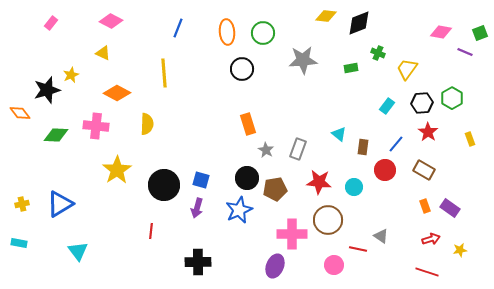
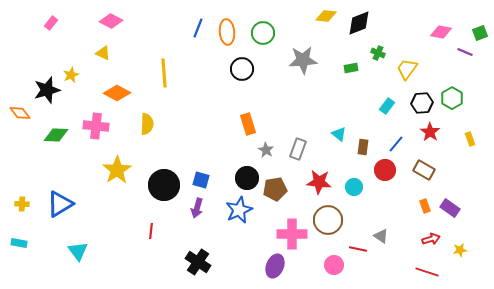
blue line at (178, 28): moved 20 px right
red star at (428, 132): moved 2 px right
yellow cross at (22, 204): rotated 16 degrees clockwise
black cross at (198, 262): rotated 35 degrees clockwise
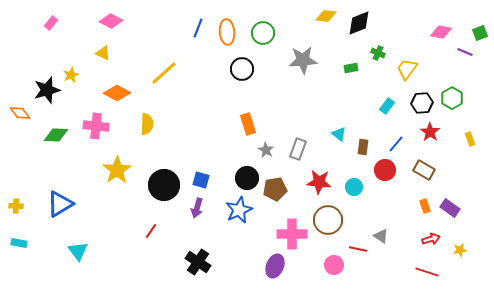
yellow line at (164, 73): rotated 52 degrees clockwise
yellow cross at (22, 204): moved 6 px left, 2 px down
red line at (151, 231): rotated 28 degrees clockwise
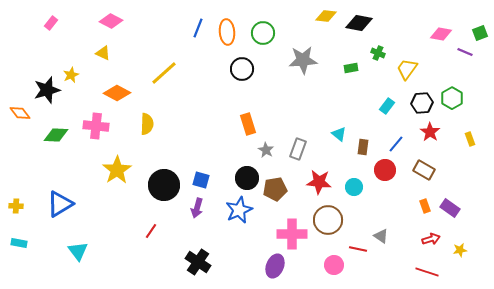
black diamond at (359, 23): rotated 32 degrees clockwise
pink diamond at (441, 32): moved 2 px down
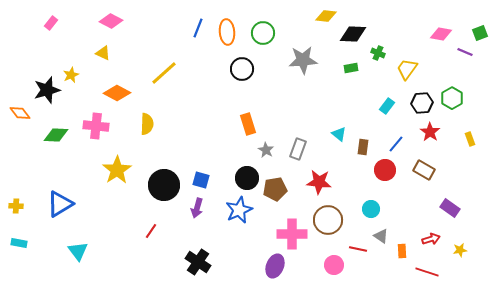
black diamond at (359, 23): moved 6 px left, 11 px down; rotated 8 degrees counterclockwise
cyan circle at (354, 187): moved 17 px right, 22 px down
orange rectangle at (425, 206): moved 23 px left, 45 px down; rotated 16 degrees clockwise
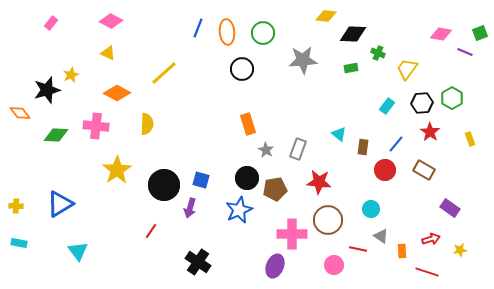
yellow triangle at (103, 53): moved 5 px right
purple arrow at (197, 208): moved 7 px left
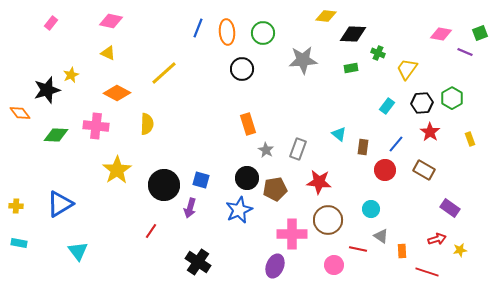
pink diamond at (111, 21): rotated 15 degrees counterclockwise
red arrow at (431, 239): moved 6 px right
